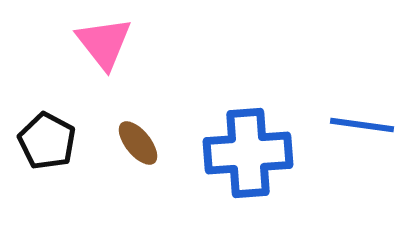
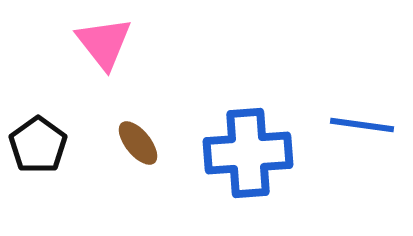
black pentagon: moved 9 px left, 4 px down; rotated 8 degrees clockwise
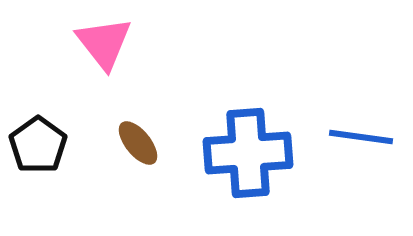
blue line: moved 1 px left, 12 px down
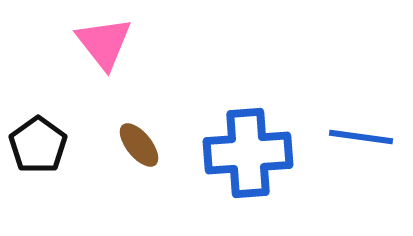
brown ellipse: moved 1 px right, 2 px down
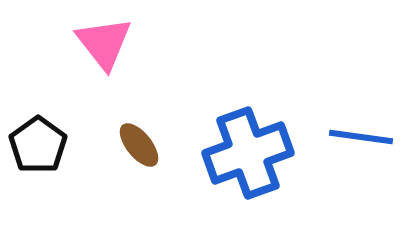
blue cross: rotated 16 degrees counterclockwise
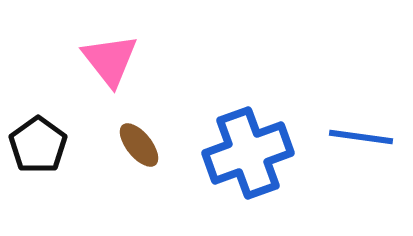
pink triangle: moved 6 px right, 17 px down
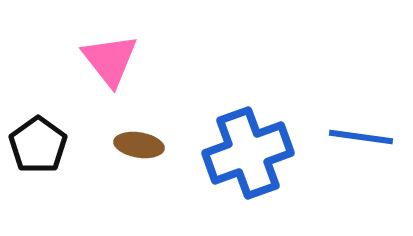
brown ellipse: rotated 42 degrees counterclockwise
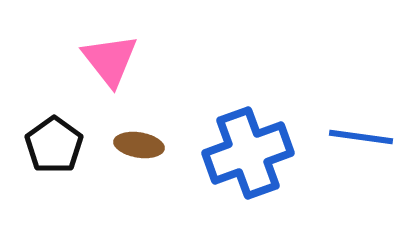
black pentagon: moved 16 px right
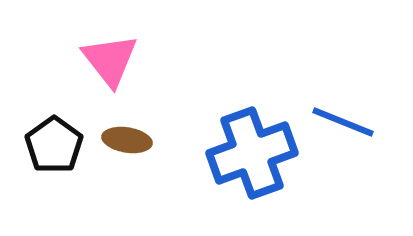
blue line: moved 18 px left, 15 px up; rotated 14 degrees clockwise
brown ellipse: moved 12 px left, 5 px up
blue cross: moved 4 px right
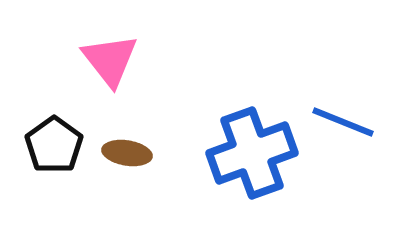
brown ellipse: moved 13 px down
